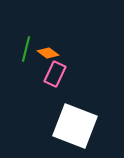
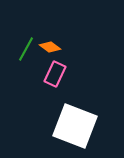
green line: rotated 15 degrees clockwise
orange diamond: moved 2 px right, 6 px up
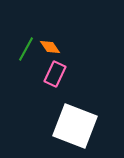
orange diamond: rotated 20 degrees clockwise
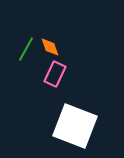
orange diamond: rotated 15 degrees clockwise
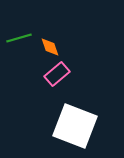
green line: moved 7 px left, 11 px up; rotated 45 degrees clockwise
pink rectangle: moved 2 px right; rotated 25 degrees clockwise
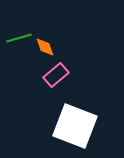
orange diamond: moved 5 px left
pink rectangle: moved 1 px left, 1 px down
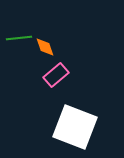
green line: rotated 10 degrees clockwise
white square: moved 1 px down
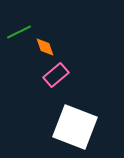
green line: moved 6 px up; rotated 20 degrees counterclockwise
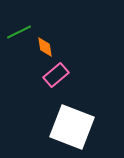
orange diamond: rotated 10 degrees clockwise
white square: moved 3 px left
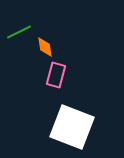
pink rectangle: rotated 35 degrees counterclockwise
